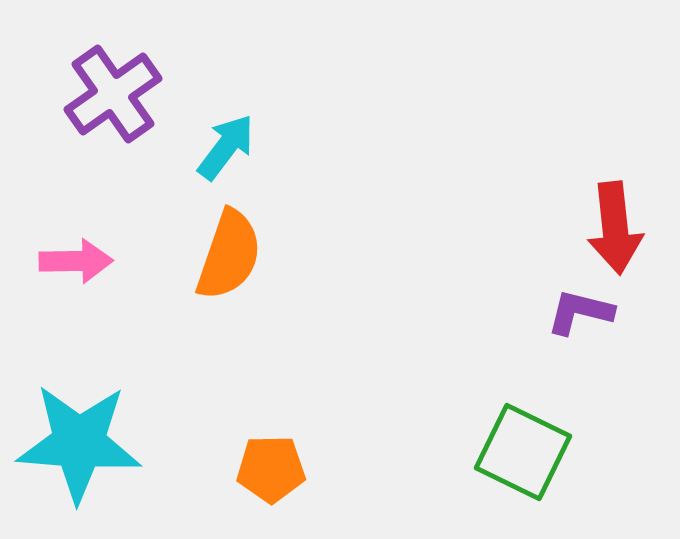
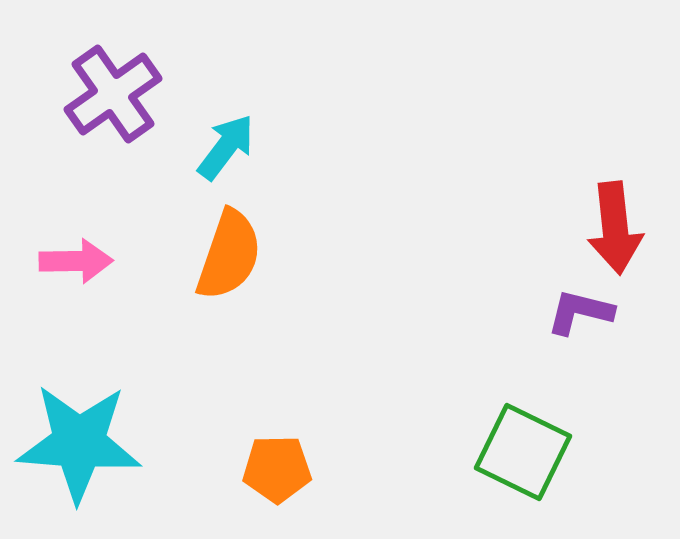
orange pentagon: moved 6 px right
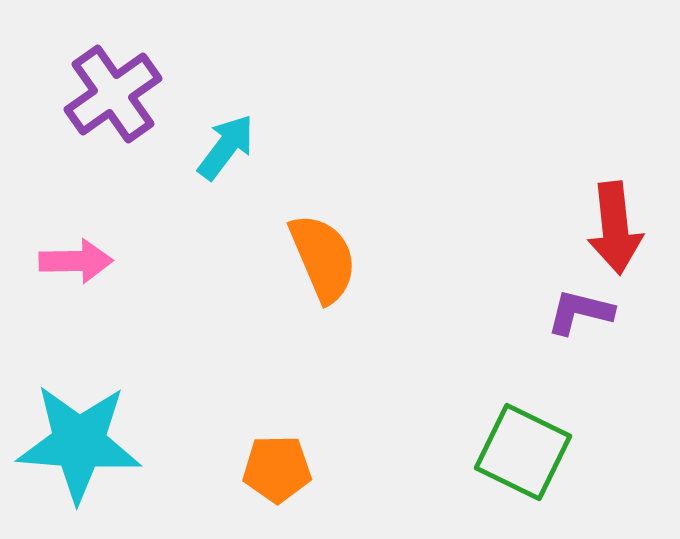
orange semicircle: moved 94 px right, 3 px down; rotated 42 degrees counterclockwise
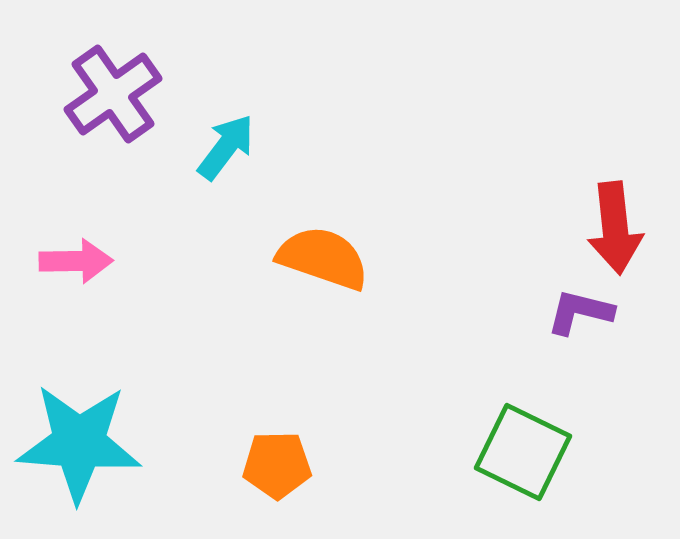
orange semicircle: rotated 48 degrees counterclockwise
orange pentagon: moved 4 px up
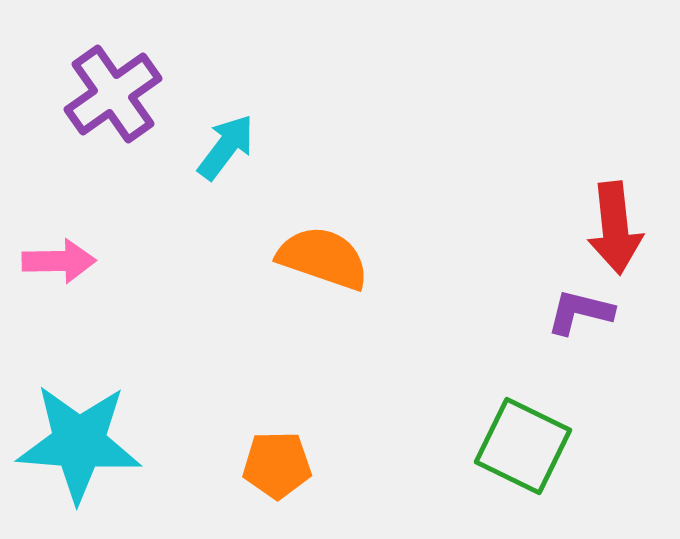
pink arrow: moved 17 px left
green square: moved 6 px up
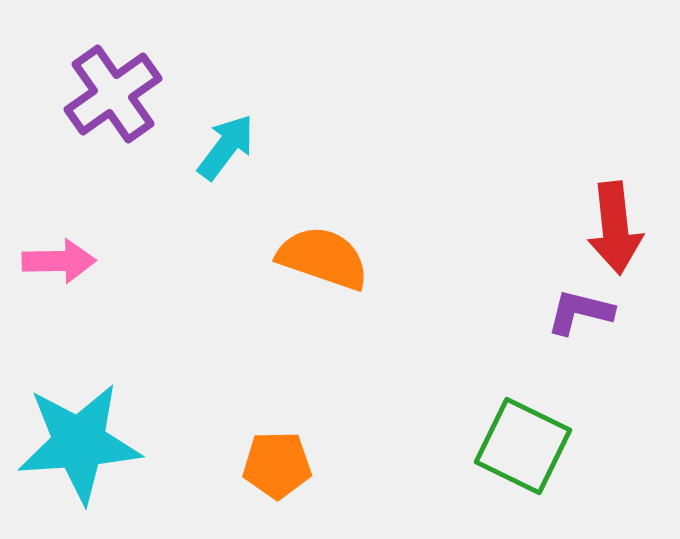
cyan star: rotated 8 degrees counterclockwise
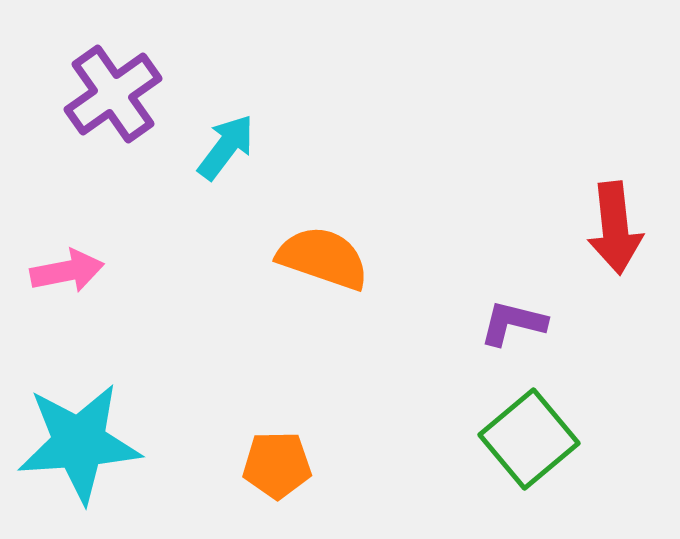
pink arrow: moved 8 px right, 10 px down; rotated 10 degrees counterclockwise
purple L-shape: moved 67 px left, 11 px down
green square: moved 6 px right, 7 px up; rotated 24 degrees clockwise
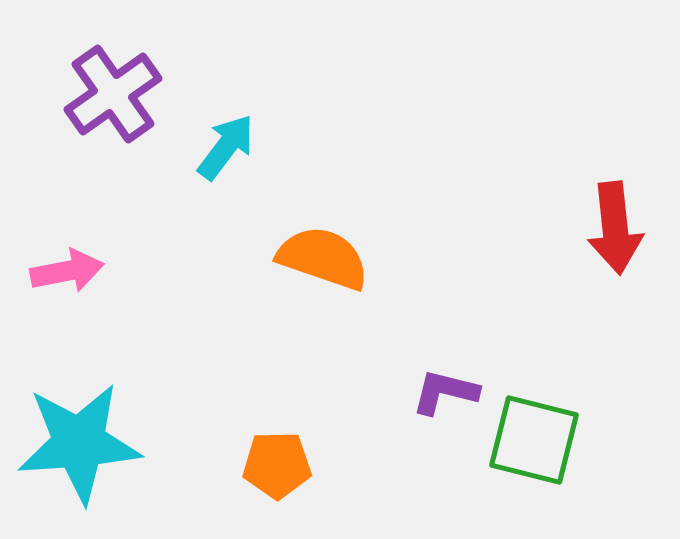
purple L-shape: moved 68 px left, 69 px down
green square: moved 5 px right, 1 px down; rotated 36 degrees counterclockwise
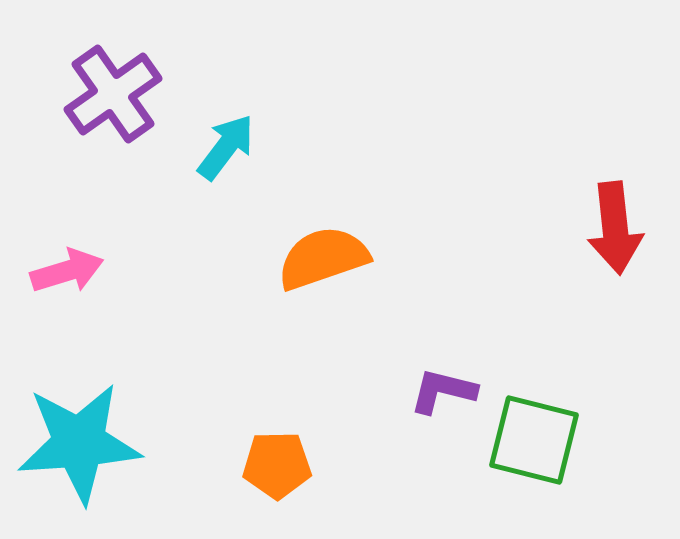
orange semicircle: rotated 38 degrees counterclockwise
pink arrow: rotated 6 degrees counterclockwise
purple L-shape: moved 2 px left, 1 px up
